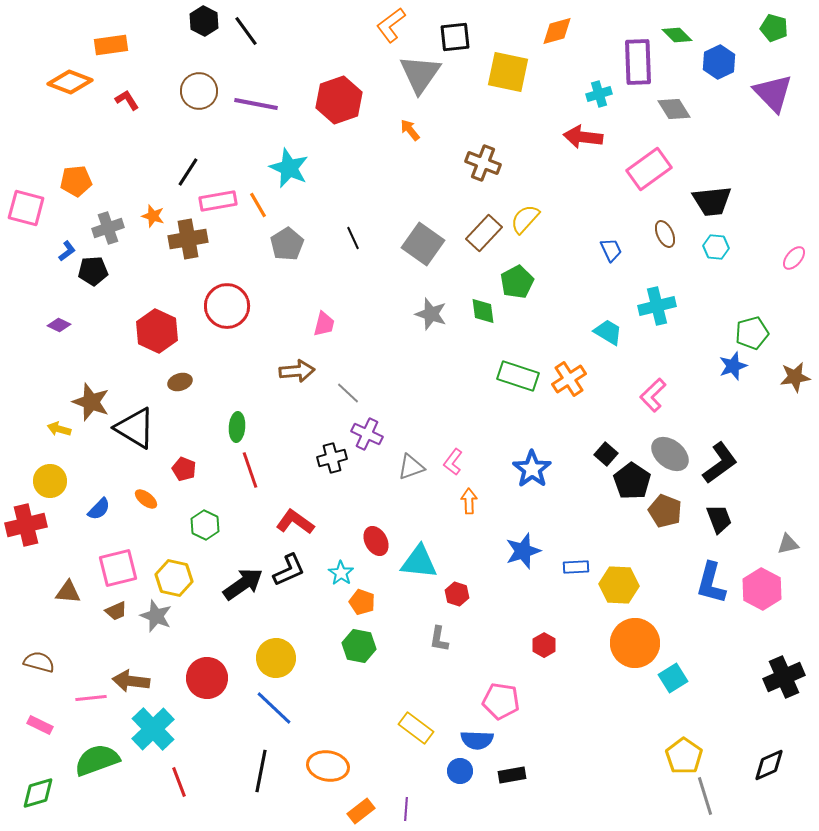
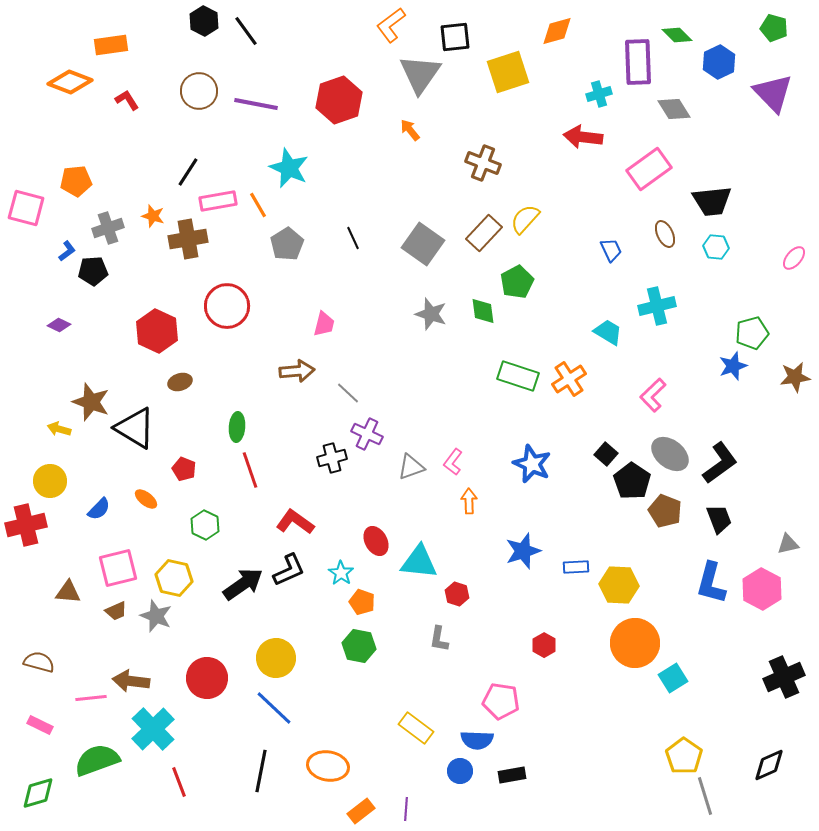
yellow square at (508, 72): rotated 30 degrees counterclockwise
blue star at (532, 469): moved 5 px up; rotated 12 degrees counterclockwise
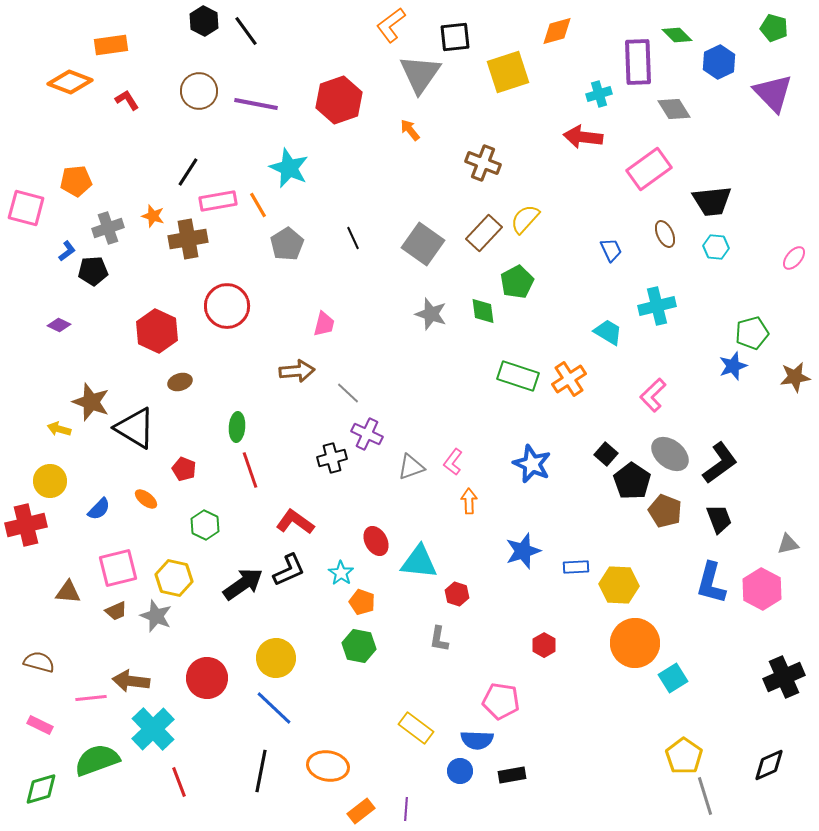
green diamond at (38, 793): moved 3 px right, 4 px up
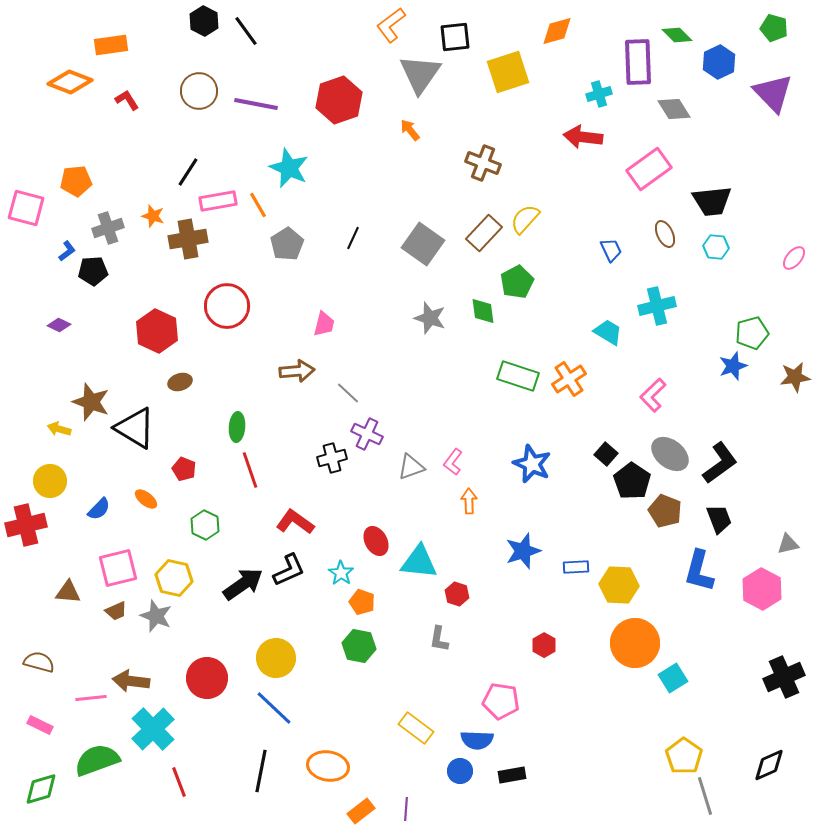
black line at (353, 238): rotated 50 degrees clockwise
gray star at (431, 314): moved 1 px left, 4 px down
blue L-shape at (711, 583): moved 12 px left, 12 px up
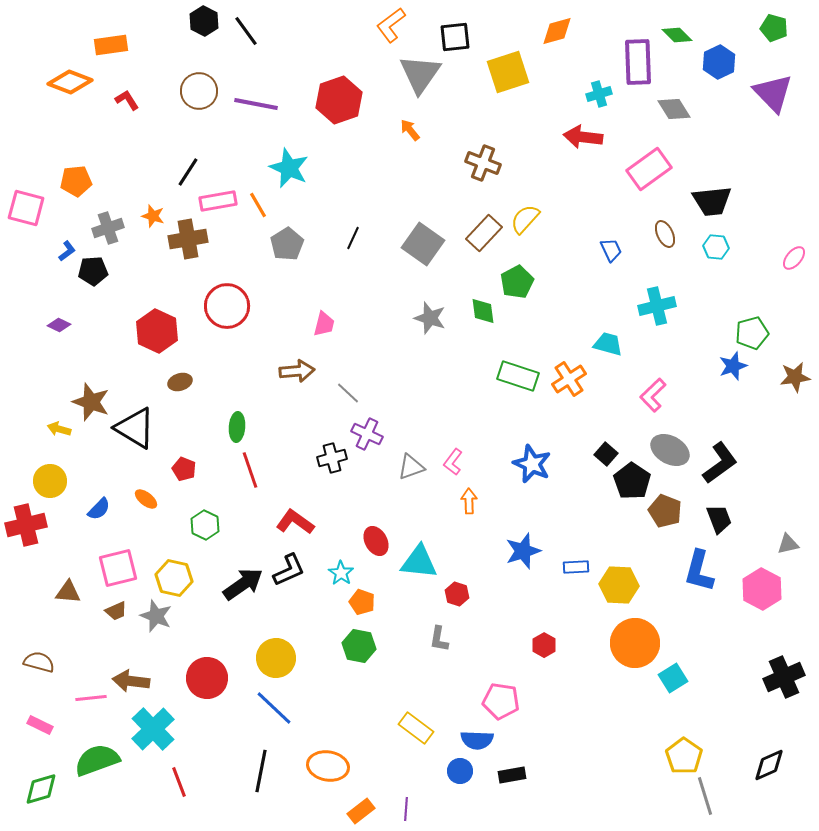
cyan trapezoid at (608, 332): moved 12 px down; rotated 16 degrees counterclockwise
gray ellipse at (670, 454): moved 4 px up; rotated 9 degrees counterclockwise
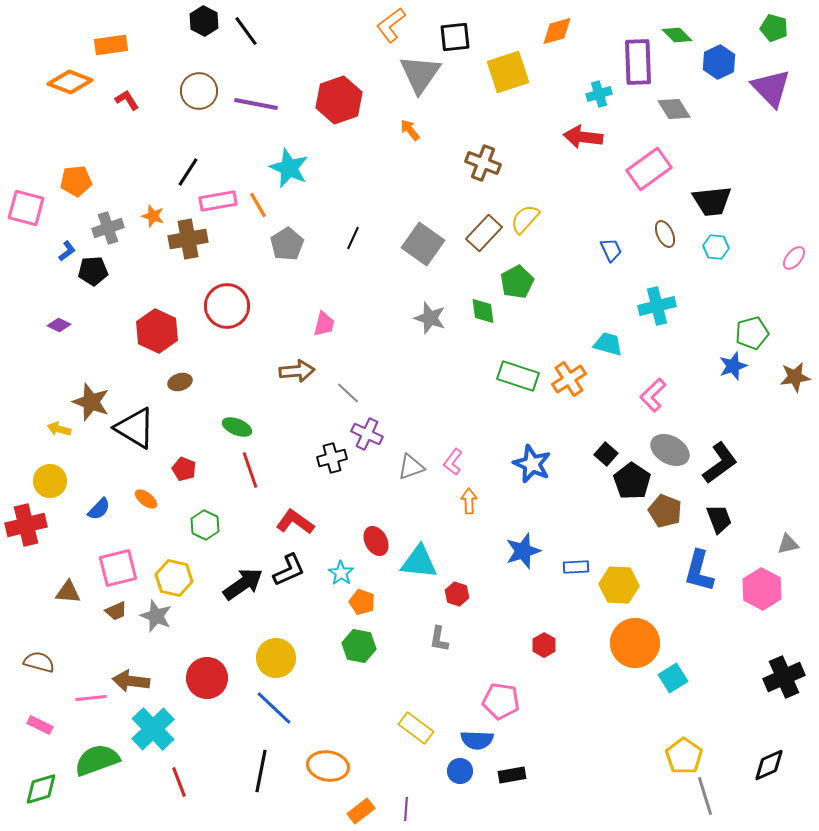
purple triangle at (773, 93): moved 2 px left, 5 px up
green ellipse at (237, 427): rotated 72 degrees counterclockwise
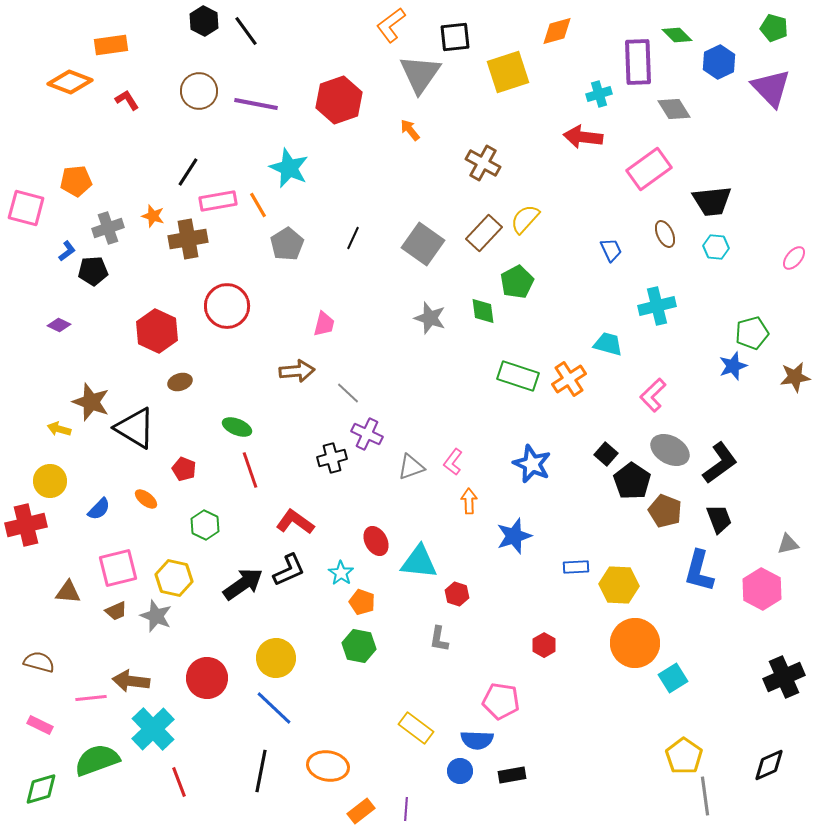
brown cross at (483, 163): rotated 8 degrees clockwise
blue star at (523, 551): moved 9 px left, 15 px up
gray line at (705, 796): rotated 9 degrees clockwise
